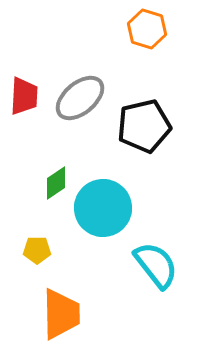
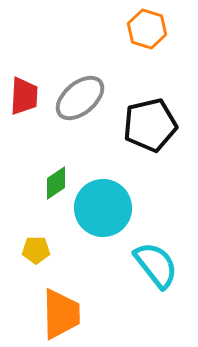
black pentagon: moved 6 px right, 1 px up
yellow pentagon: moved 1 px left
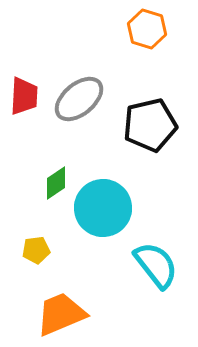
gray ellipse: moved 1 px left, 1 px down
yellow pentagon: rotated 8 degrees counterclockwise
orange trapezoid: rotated 112 degrees counterclockwise
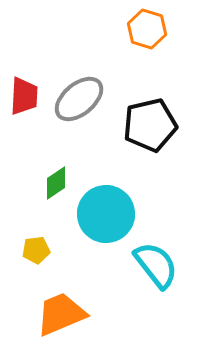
cyan circle: moved 3 px right, 6 px down
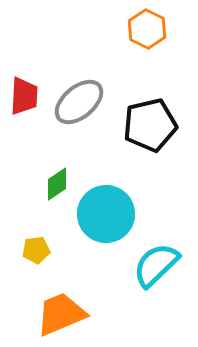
orange hexagon: rotated 9 degrees clockwise
gray ellipse: moved 3 px down
green diamond: moved 1 px right, 1 px down
cyan semicircle: rotated 96 degrees counterclockwise
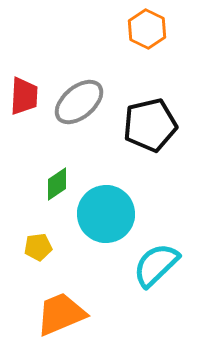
yellow pentagon: moved 2 px right, 3 px up
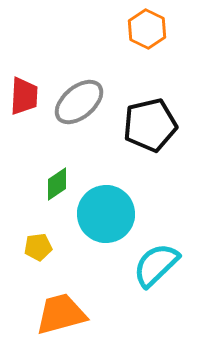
orange trapezoid: rotated 8 degrees clockwise
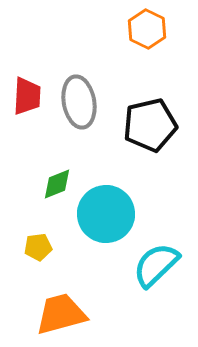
red trapezoid: moved 3 px right
gray ellipse: rotated 60 degrees counterclockwise
green diamond: rotated 12 degrees clockwise
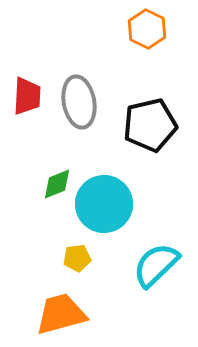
cyan circle: moved 2 px left, 10 px up
yellow pentagon: moved 39 px right, 11 px down
